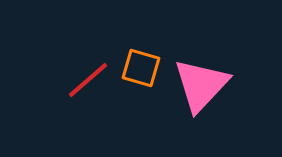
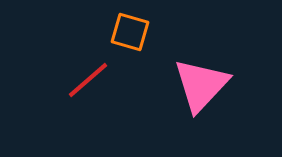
orange square: moved 11 px left, 36 px up
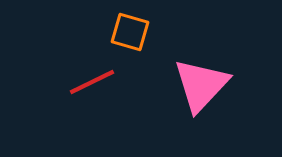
red line: moved 4 px right, 2 px down; rotated 15 degrees clockwise
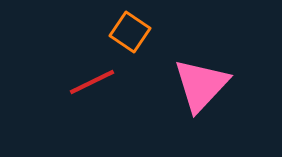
orange square: rotated 18 degrees clockwise
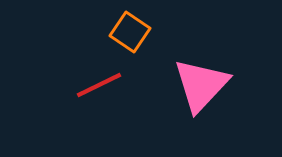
red line: moved 7 px right, 3 px down
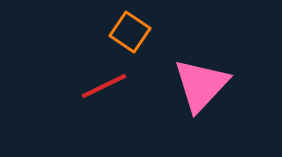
red line: moved 5 px right, 1 px down
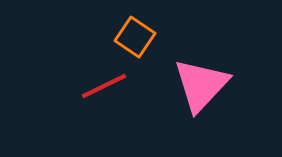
orange square: moved 5 px right, 5 px down
